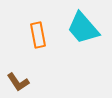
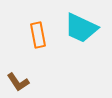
cyan trapezoid: moved 2 px left; rotated 24 degrees counterclockwise
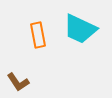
cyan trapezoid: moved 1 px left, 1 px down
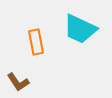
orange rectangle: moved 2 px left, 7 px down
